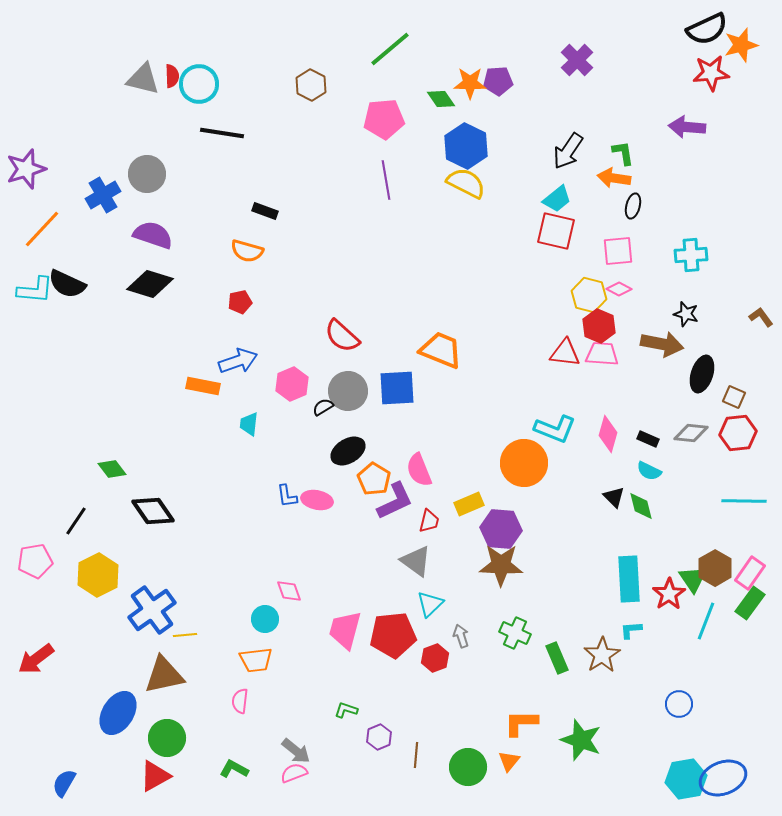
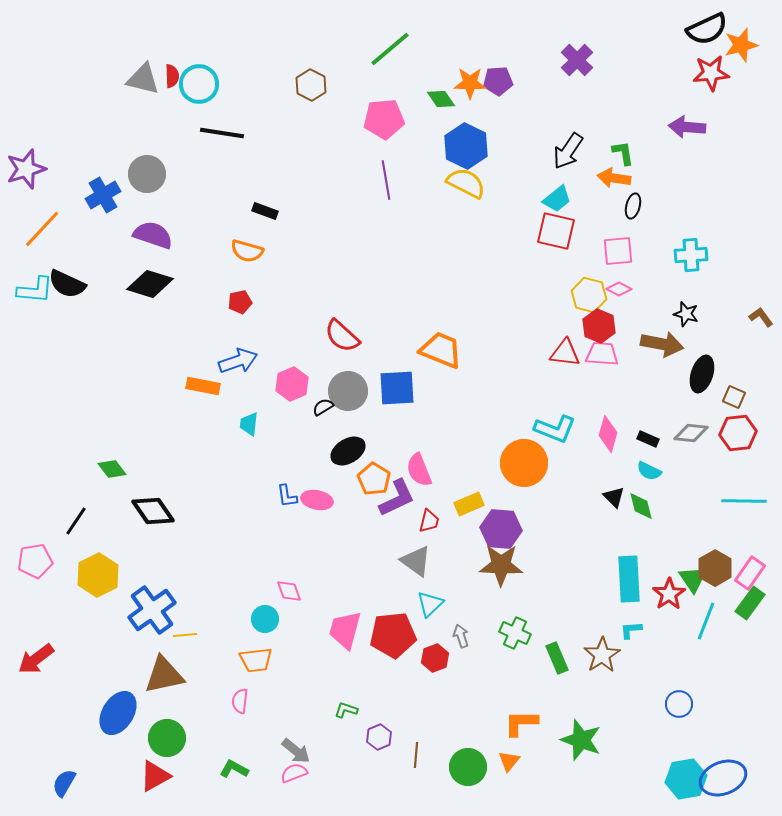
purple L-shape at (395, 501): moved 2 px right, 3 px up
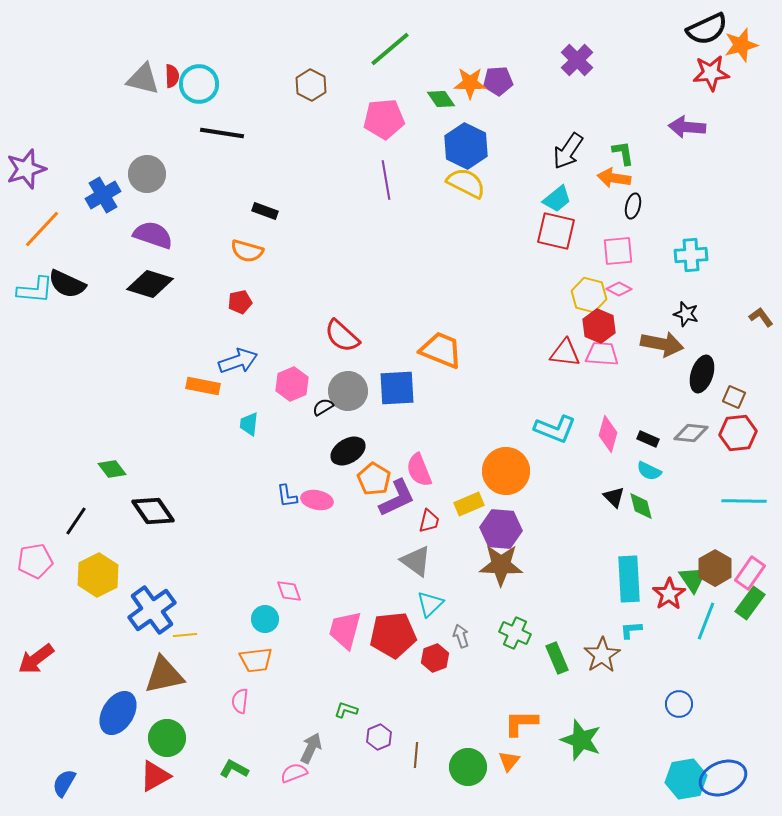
orange circle at (524, 463): moved 18 px left, 8 px down
gray arrow at (296, 751): moved 15 px right, 3 px up; rotated 104 degrees counterclockwise
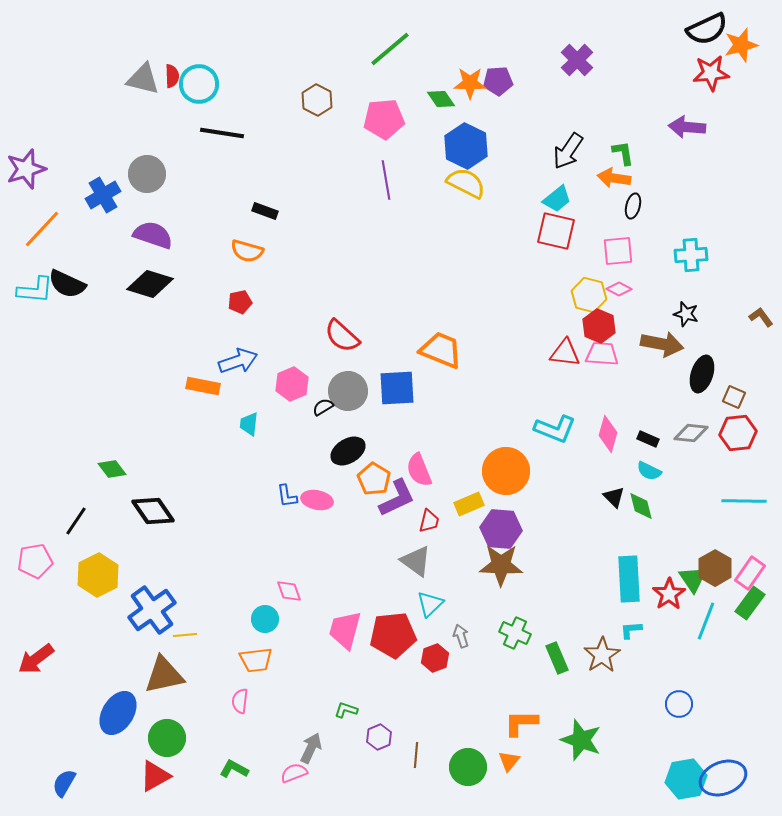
brown hexagon at (311, 85): moved 6 px right, 15 px down
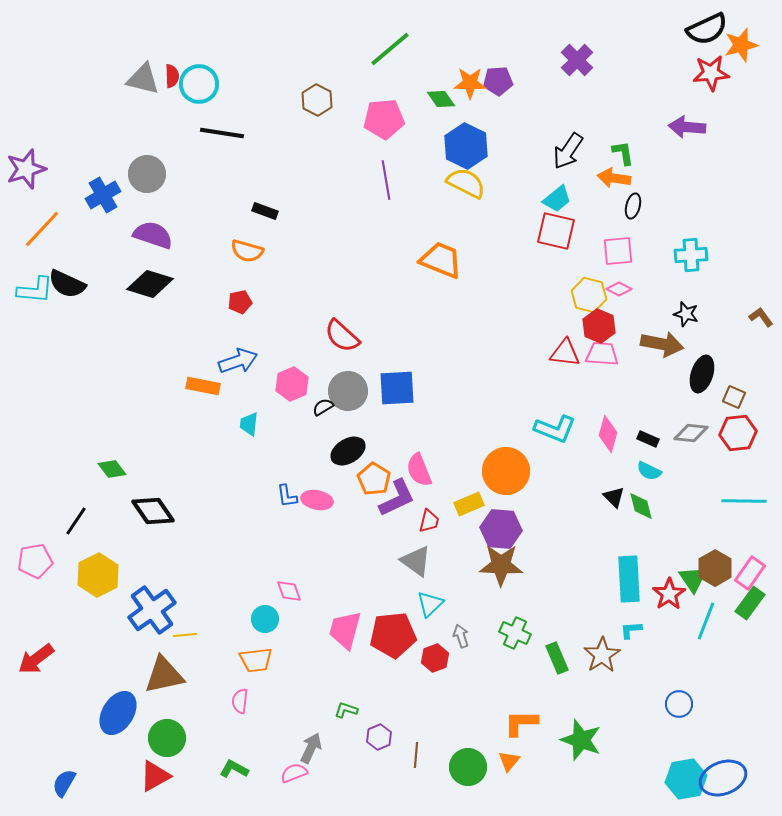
orange trapezoid at (441, 350): moved 90 px up
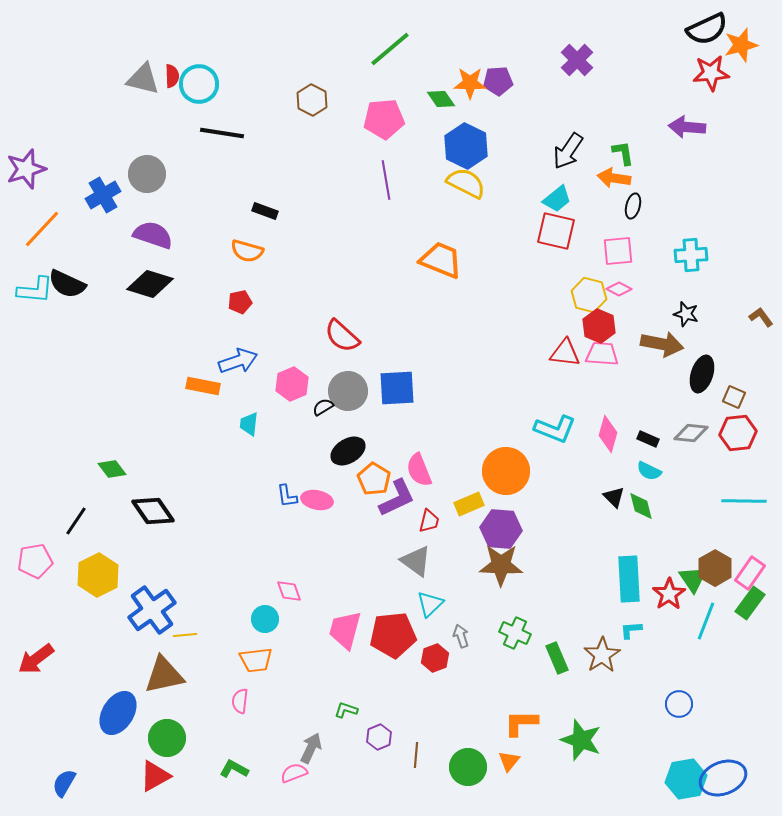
brown hexagon at (317, 100): moved 5 px left
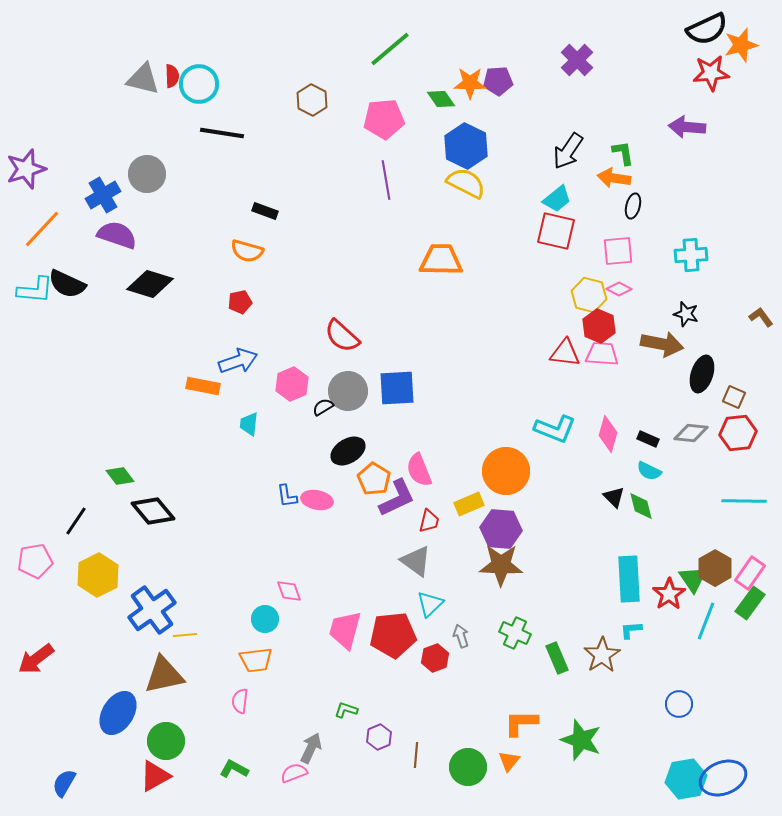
purple semicircle at (153, 235): moved 36 px left
orange trapezoid at (441, 260): rotated 21 degrees counterclockwise
green diamond at (112, 469): moved 8 px right, 7 px down
black diamond at (153, 511): rotated 6 degrees counterclockwise
green circle at (167, 738): moved 1 px left, 3 px down
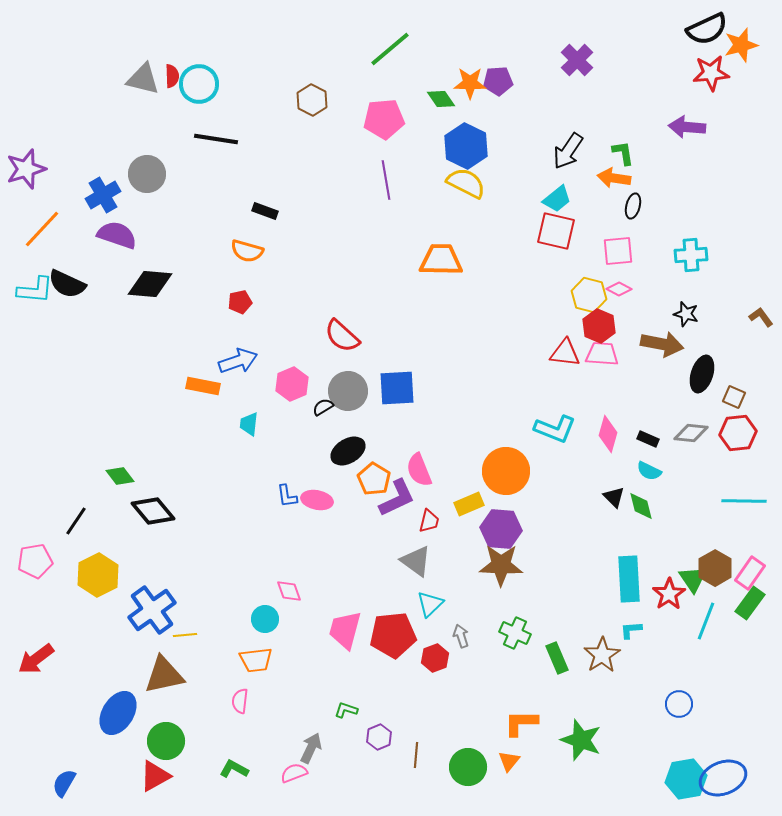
black line at (222, 133): moved 6 px left, 6 px down
black diamond at (150, 284): rotated 12 degrees counterclockwise
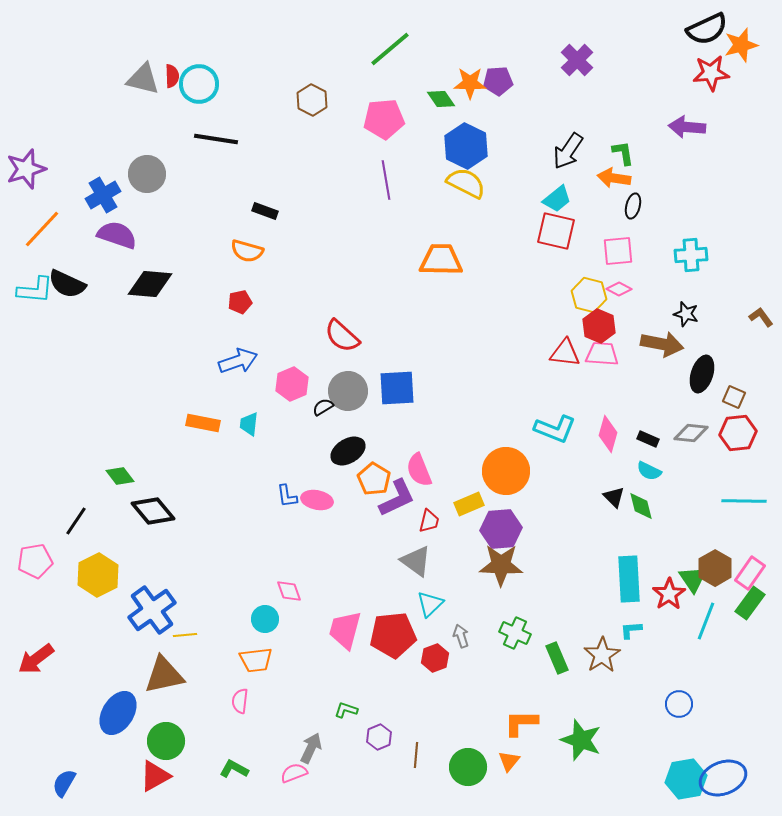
orange rectangle at (203, 386): moved 37 px down
purple hexagon at (501, 529): rotated 9 degrees counterclockwise
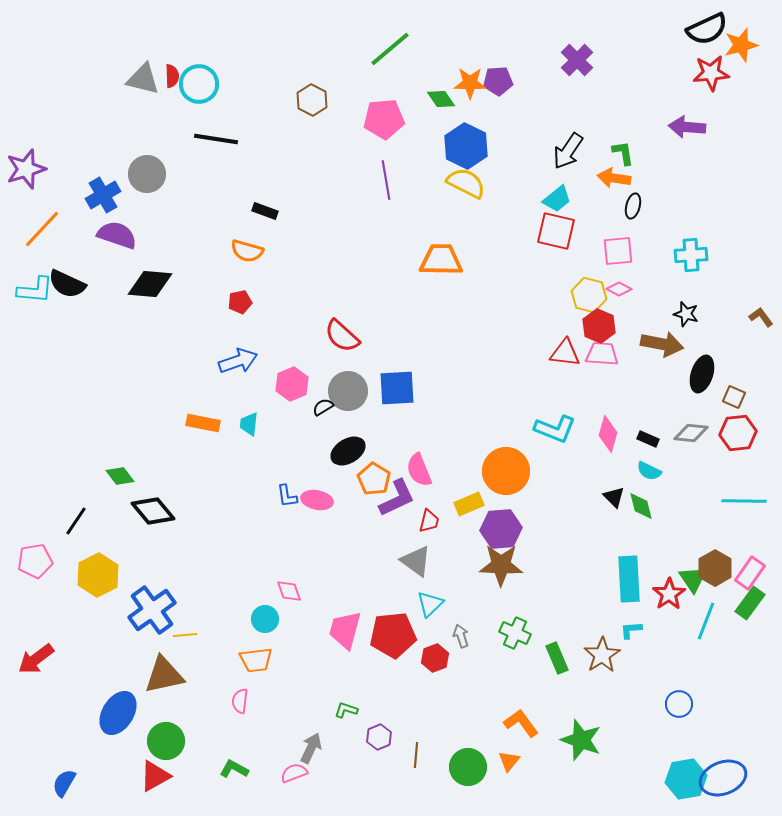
orange L-shape at (521, 723): rotated 54 degrees clockwise
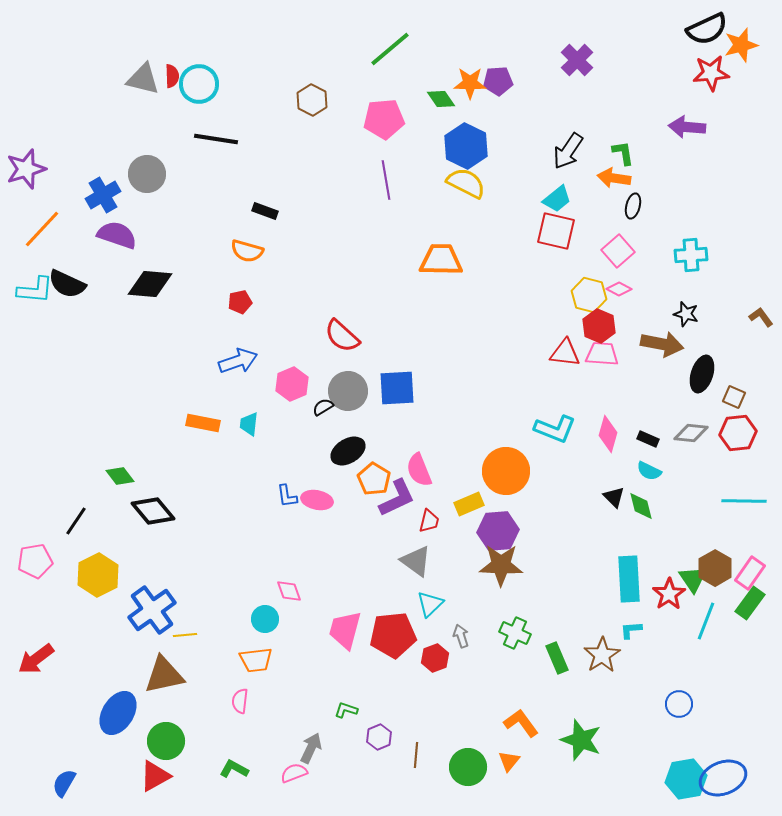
pink square at (618, 251): rotated 36 degrees counterclockwise
purple hexagon at (501, 529): moved 3 px left, 2 px down
